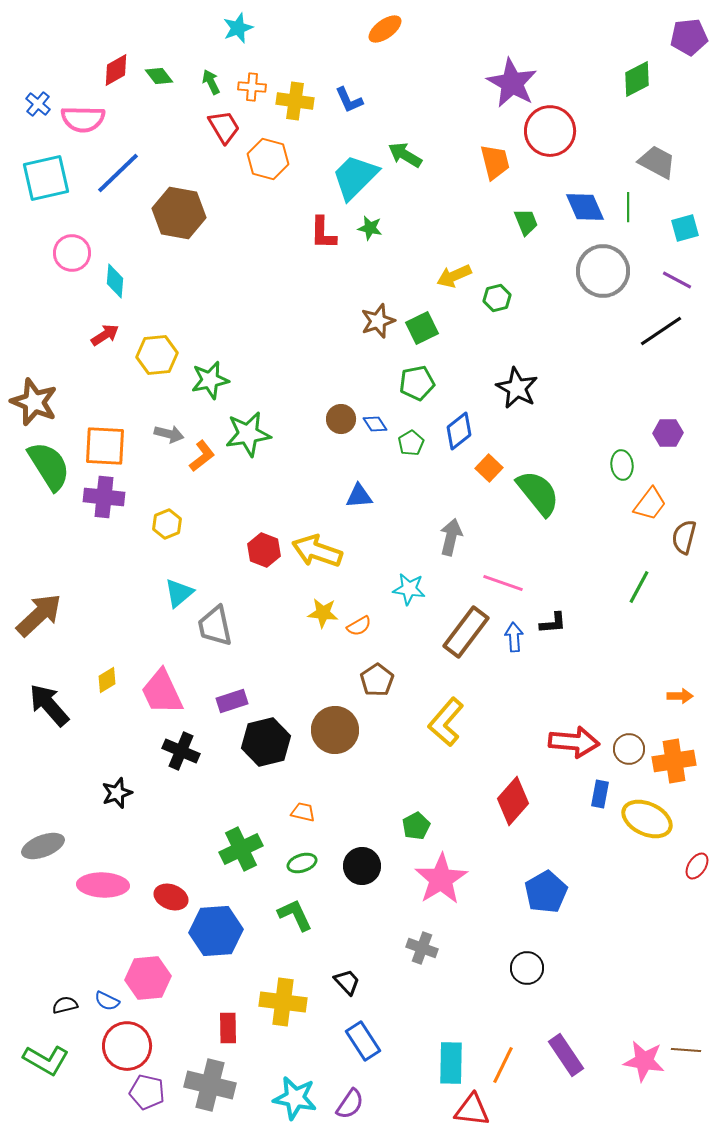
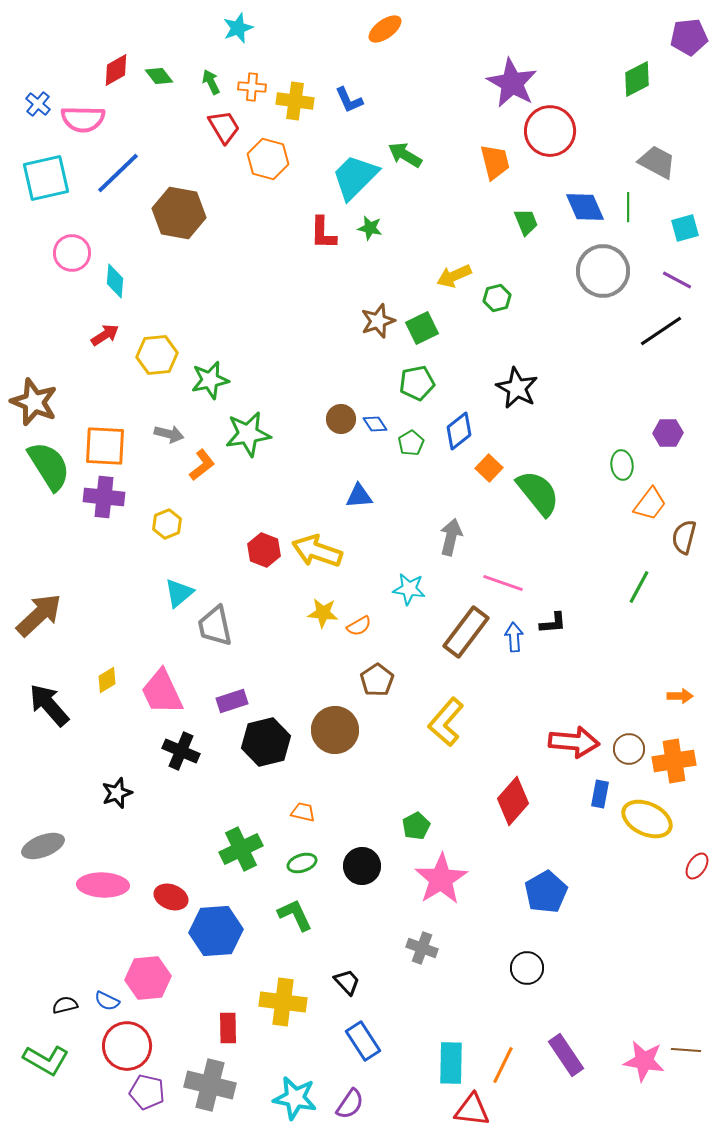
orange L-shape at (202, 456): moved 9 px down
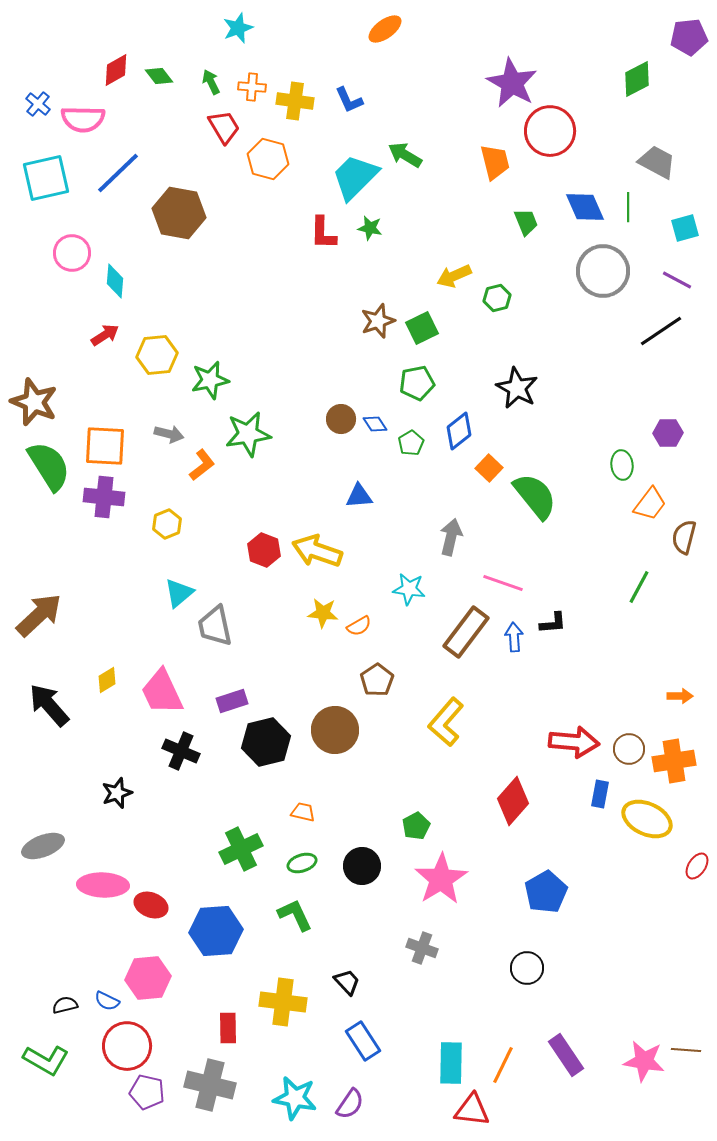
green semicircle at (538, 493): moved 3 px left, 3 px down
red ellipse at (171, 897): moved 20 px left, 8 px down
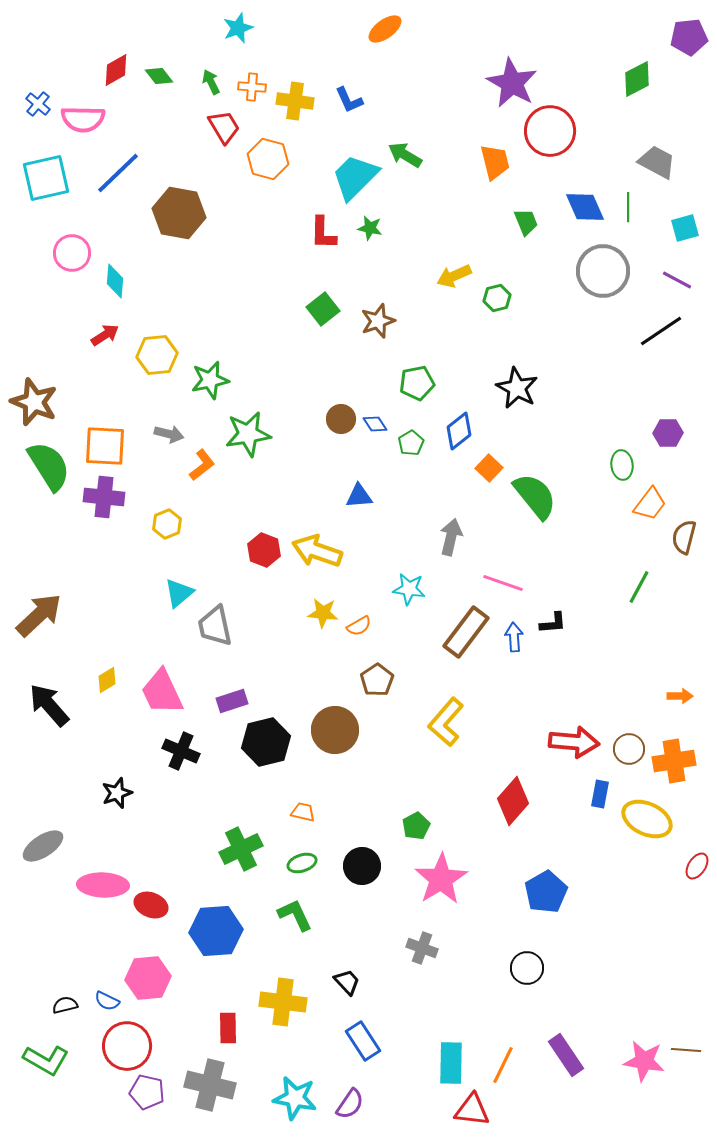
green square at (422, 328): moved 99 px left, 19 px up; rotated 12 degrees counterclockwise
gray ellipse at (43, 846): rotated 12 degrees counterclockwise
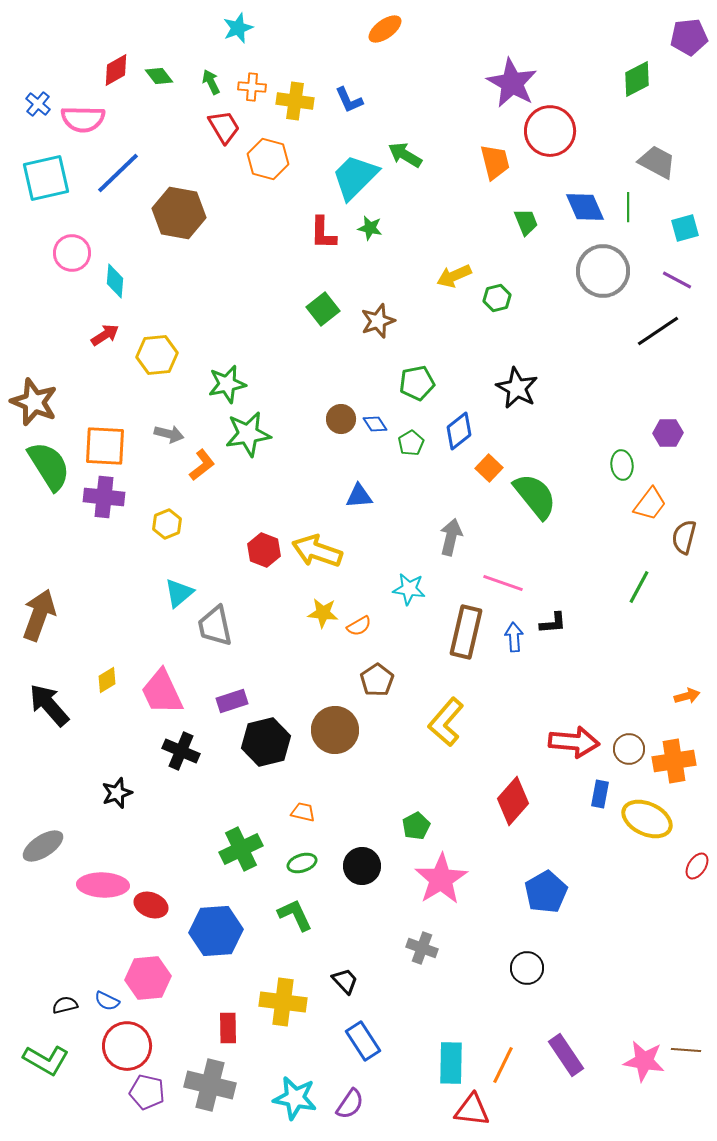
black line at (661, 331): moved 3 px left
green star at (210, 380): moved 17 px right, 4 px down
brown arrow at (39, 615): rotated 27 degrees counterclockwise
brown rectangle at (466, 632): rotated 24 degrees counterclockwise
orange arrow at (680, 696): moved 7 px right; rotated 15 degrees counterclockwise
black trapezoid at (347, 982): moved 2 px left, 1 px up
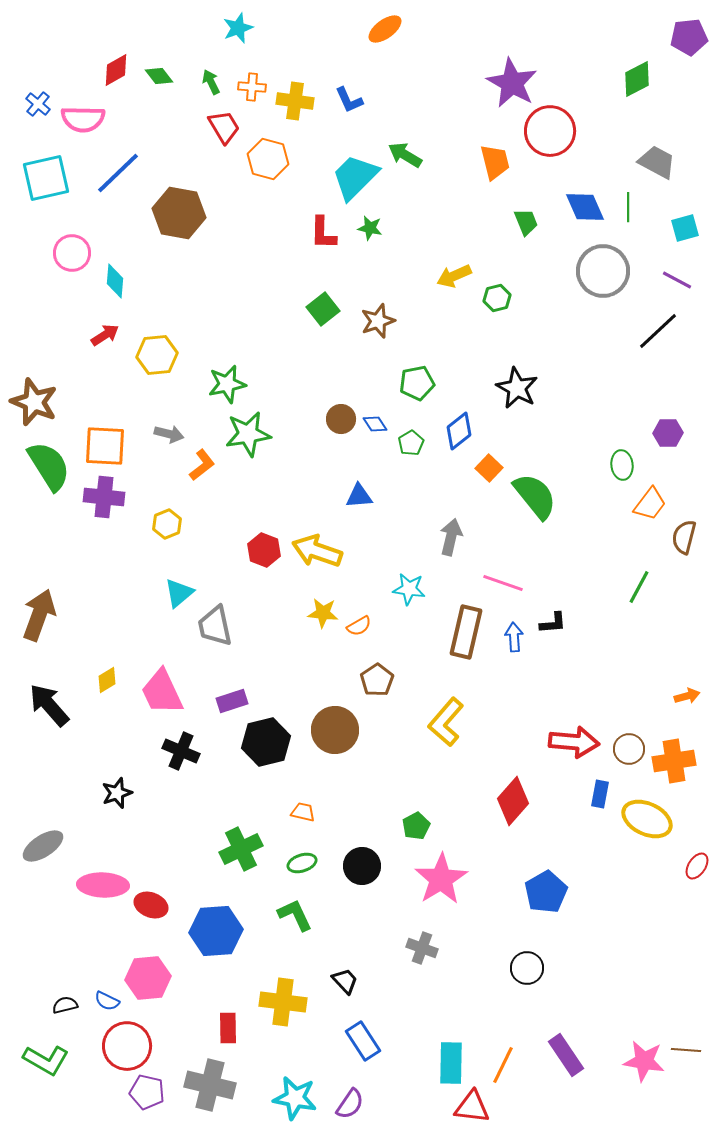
black line at (658, 331): rotated 9 degrees counterclockwise
red triangle at (472, 1110): moved 3 px up
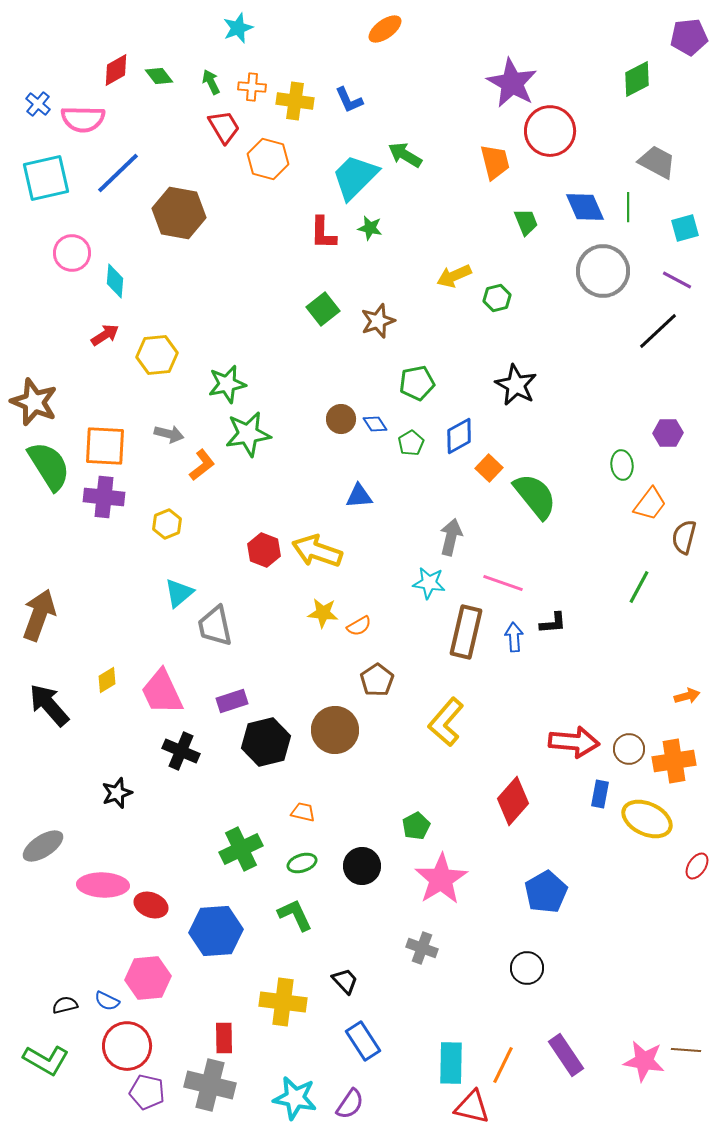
black star at (517, 388): moved 1 px left, 3 px up
blue diamond at (459, 431): moved 5 px down; rotated 9 degrees clockwise
cyan star at (409, 589): moved 20 px right, 6 px up
red rectangle at (228, 1028): moved 4 px left, 10 px down
red triangle at (472, 1107): rotated 6 degrees clockwise
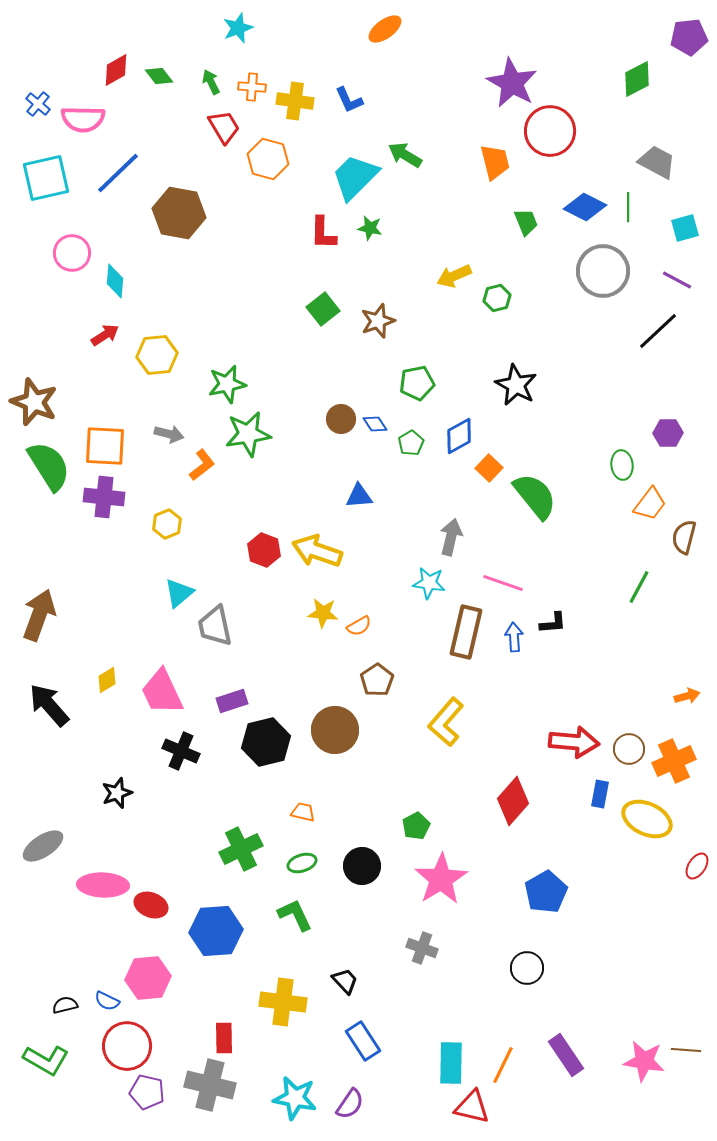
blue diamond at (585, 207): rotated 39 degrees counterclockwise
orange cross at (674, 761): rotated 15 degrees counterclockwise
